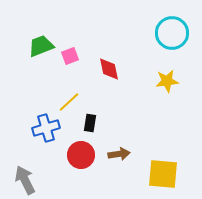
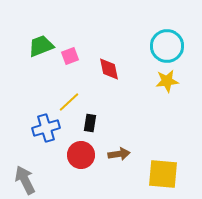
cyan circle: moved 5 px left, 13 px down
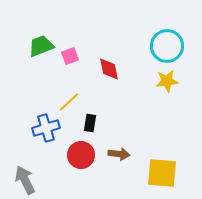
brown arrow: rotated 15 degrees clockwise
yellow square: moved 1 px left, 1 px up
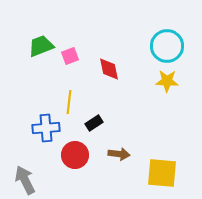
yellow star: rotated 10 degrees clockwise
yellow line: rotated 40 degrees counterclockwise
black rectangle: moved 4 px right; rotated 48 degrees clockwise
blue cross: rotated 12 degrees clockwise
red circle: moved 6 px left
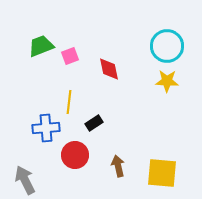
brown arrow: moved 1 px left, 12 px down; rotated 110 degrees counterclockwise
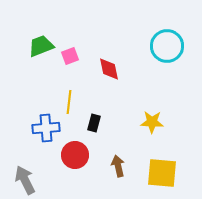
yellow star: moved 15 px left, 41 px down
black rectangle: rotated 42 degrees counterclockwise
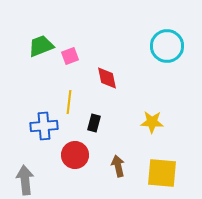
red diamond: moved 2 px left, 9 px down
blue cross: moved 2 px left, 2 px up
gray arrow: rotated 20 degrees clockwise
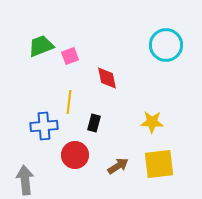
cyan circle: moved 1 px left, 1 px up
brown arrow: rotated 70 degrees clockwise
yellow square: moved 3 px left, 9 px up; rotated 12 degrees counterclockwise
